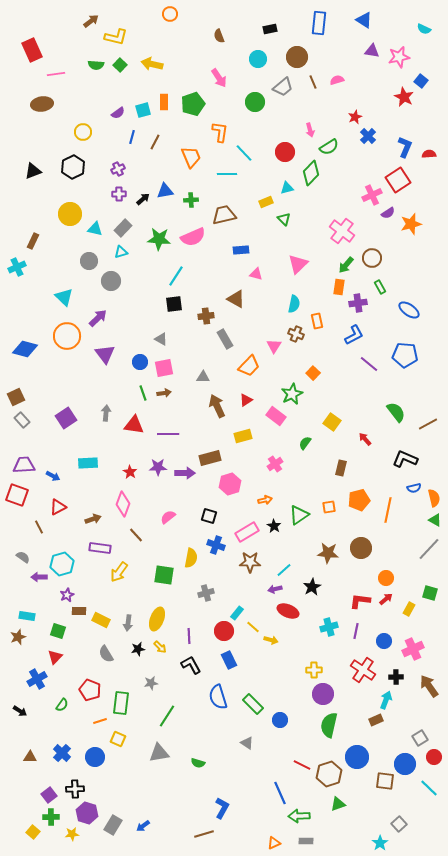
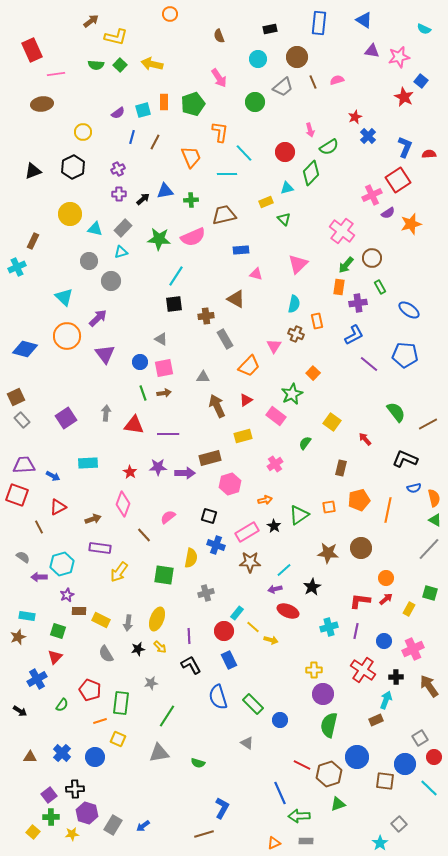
brown line at (136, 535): moved 8 px right
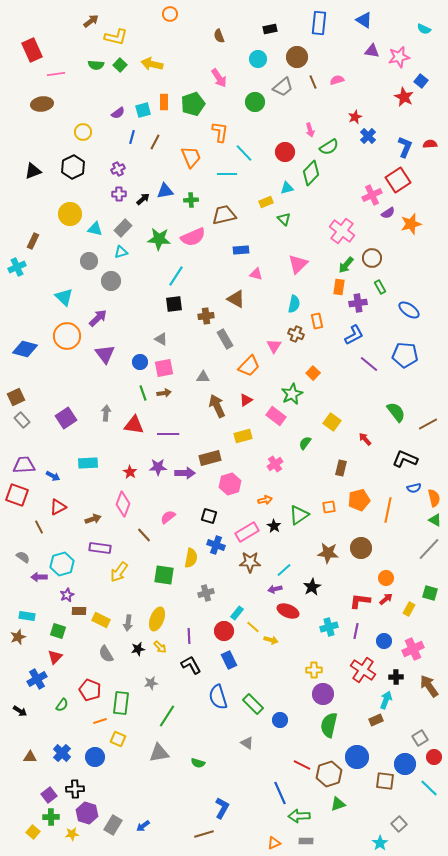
red semicircle at (429, 154): moved 1 px right, 10 px up
